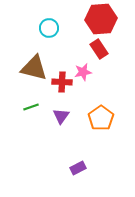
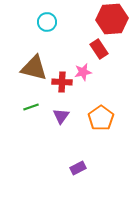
red hexagon: moved 11 px right
cyan circle: moved 2 px left, 6 px up
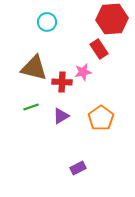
purple triangle: rotated 24 degrees clockwise
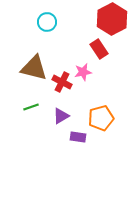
red hexagon: rotated 24 degrees counterclockwise
red cross: rotated 24 degrees clockwise
orange pentagon: rotated 20 degrees clockwise
purple rectangle: moved 31 px up; rotated 35 degrees clockwise
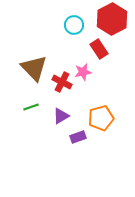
cyan circle: moved 27 px right, 3 px down
brown triangle: rotated 32 degrees clockwise
purple rectangle: rotated 28 degrees counterclockwise
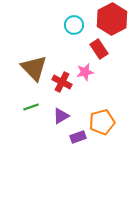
pink star: moved 2 px right
orange pentagon: moved 1 px right, 4 px down
